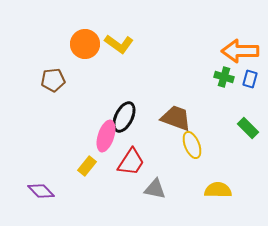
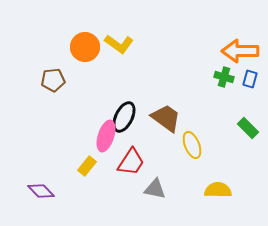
orange circle: moved 3 px down
brown trapezoid: moved 10 px left; rotated 16 degrees clockwise
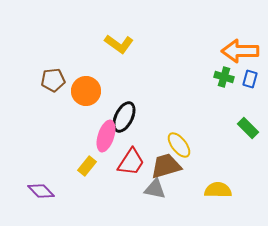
orange circle: moved 1 px right, 44 px down
brown trapezoid: moved 48 px down; rotated 52 degrees counterclockwise
yellow ellipse: moved 13 px left; rotated 16 degrees counterclockwise
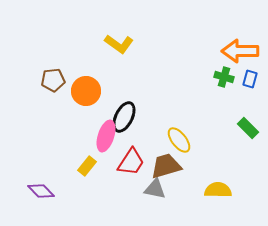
yellow ellipse: moved 5 px up
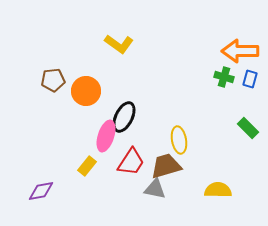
yellow ellipse: rotated 28 degrees clockwise
purple diamond: rotated 56 degrees counterclockwise
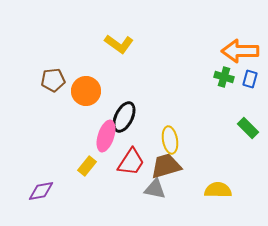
yellow ellipse: moved 9 px left
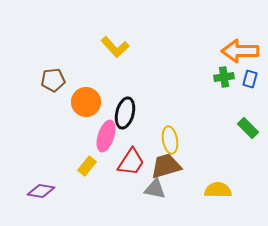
yellow L-shape: moved 4 px left, 3 px down; rotated 12 degrees clockwise
green cross: rotated 24 degrees counterclockwise
orange circle: moved 11 px down
black ellipse: moved 1 px right, 4 px up; rotated 12 degrees counterclockwise
purple diamond: rotated 20 degrees clockwise
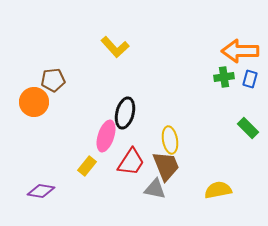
orange circle: moved 52 px left
brown trapezoid: rotated 84 degrees clockwise
yellow semicircle: rotated 12 degrees counterclockwise
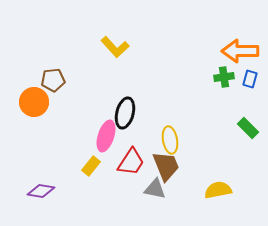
yellow rectangle: moved 4 px right
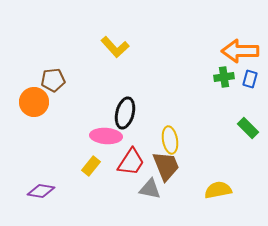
pink ellipse: rotated 76 degrees clockwise
gray triangle: moved 5 px left
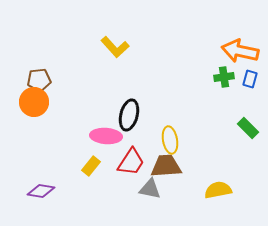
orange arrow: rotated 12 degrees clockwise
brown pentagon: moved 14 px left
black ellipse: moved 4 px right, 2 px down
brown trapezoid: rotated 72 degrees counterclockwise
